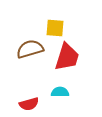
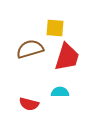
red semicircle: rotated 30 degrees clockwise
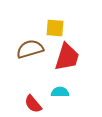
red semicircle: moved 4 px right; rotated 36 degrees clockwise
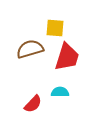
red semicircle: rotated 96 degrees counterclockwise
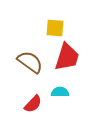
brown semicircle: moved 13 px down; rotated 52 degrees clockwise
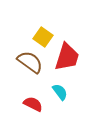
yellow square: moved 12 px left, 9 px down; rotated 30 degrees clockwise
cyan semicircle: rotated 54 degrees clockwise
red semicircle: rotated 108 degrees counterclockwise
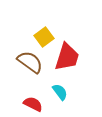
yellow square: moved 1 px right; rotated 18 degrees clockwise
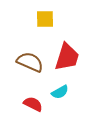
yellow square: moved 1 px right, 18 px up; rotated 36 degrees clockwise
brown semicircle: rotated 12 degrees counterclockwise
cyan semicircle: rotated 96 degrees clockwise
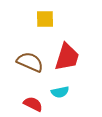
cyan semicircle: rotated 18 degrees clockwise
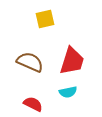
yellow square: rotated 12 degrees counterclockwise
red trapezoid: moved 5 px right, 4 px down
cyan semicircle: moved 8 px right
